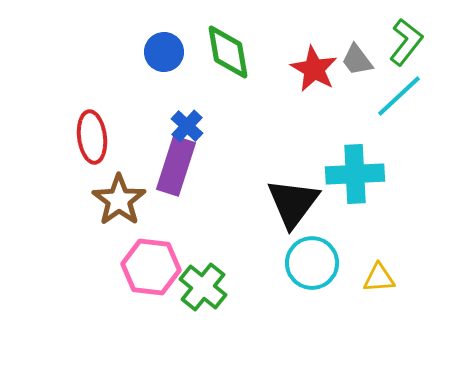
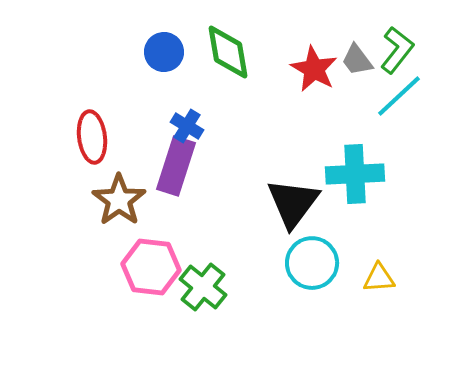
green L-shape: moved 9 px left, 8 px down
blue cross: rotated 12 degrees counterclockwise
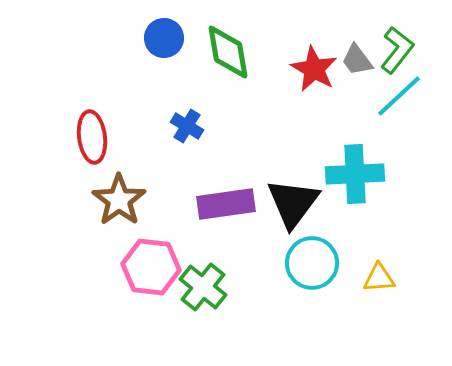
blue circle: moved 14 px up
purple rectangle: moved 50 px right, 38 px down; rotated 64 degrees clockwise
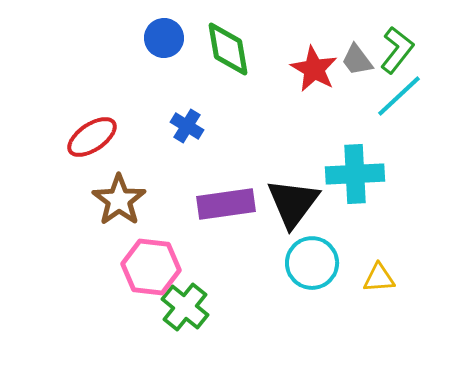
green diamond: moved 3 px up
red ellipse: rotated 63 degrees clockwise
green cross: moved 18 px left, 20 px down
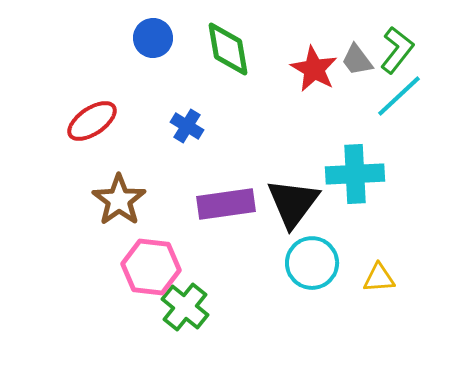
blue circle: moved 11 px left
red ellipse: moved 16 px up
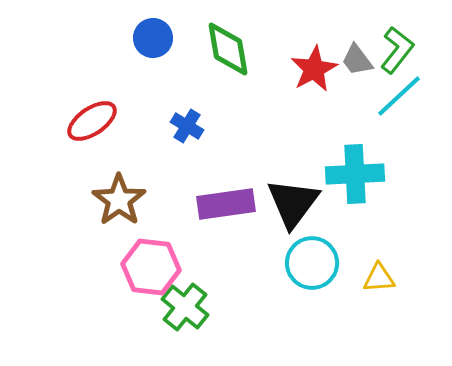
red star: rotated 15 degrees clockwise
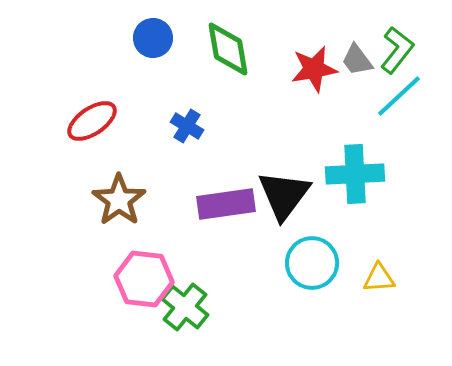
red star: rotated 18 degrees clockwise
black triangle: moved 9 px left, 8 px up
pink hexagon: moved 7 px left, 12 px down
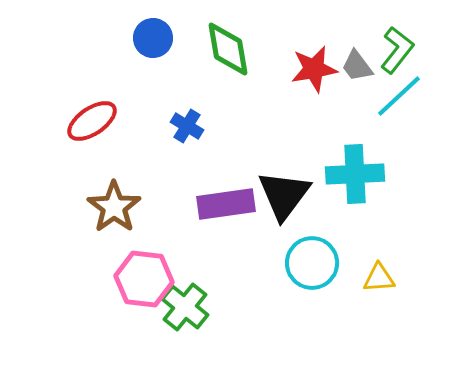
gray trapezoid: moved 6 px down
brown star: moved 5 px left, 7 px down
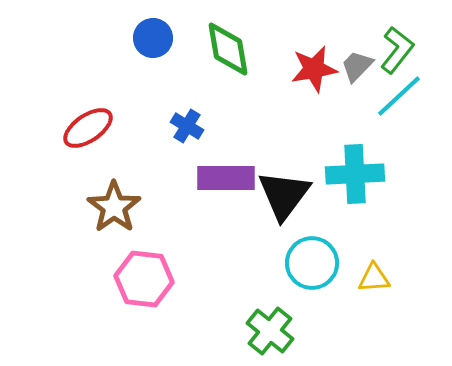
gray trapezoid: rotated 81 degrees clockwise
red ellipse: moved 4 px left, 7 px down
purple rectangle: moved 26 px up; rotated 8 degrees clockwise
yellow triangle: moved 5 px left
green cross: moved 85 px right, 24 px down
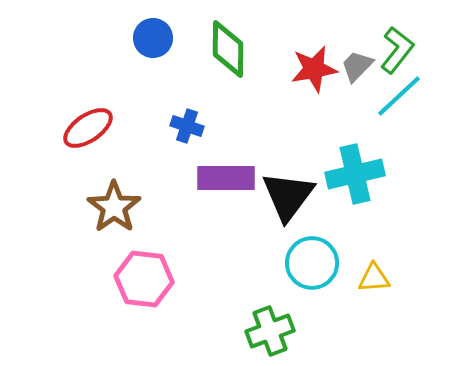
green diamond: rotated 10 degrees clockwise
blue cross: rotated 12 degrees counterclockwise
cyan cross: rotated 10 degrees counterclockwise
black triangle: moved 4 px right, 1 px down
green cross: rotated 30 degrees clockwise
